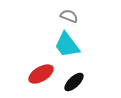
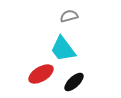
gray semicircle: rotated 36 degrees counterclockwise
cyan trapezoid: moved 4 px left, 4 px down
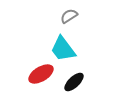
gray semicircle: rotated 18 degrees counterclockwise
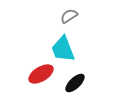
cyan trapezoid: rotated 16 degrees clockwise
black ellipse: moved 1 px right, 1 px down
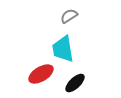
cyan trapezoid: rotated 12 degrees clockwise
